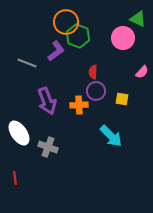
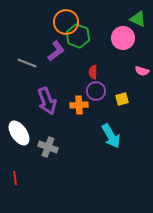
pink semicircle: moved 1 px up; rotated 64 degrees clockwise
yellow square: rotated 24 degrees counterclockwise
cyan arrow: rotated 15 degrees clockwise
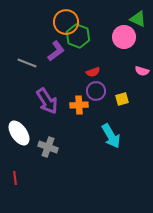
pink circle: moved 1 px right, 1 px up
red semicircle: rotated 112 degrees counterclockwise
purple arrow: rotated 12 degrees counterclockwise
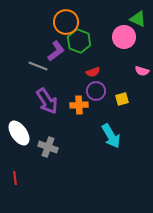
green hexagon: moved 1 px right, 5 px down
gray line: moved 11 px right, 3 px down
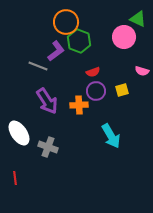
yellow square: moved 9 px up
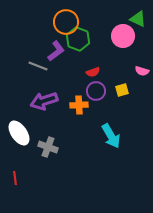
pink circle: moved 1 px left, 1 px up
green hexagon: moved 1 px left, 2 px up
purple arrow: moved 3 px left; rotated 104 degrees clockwise
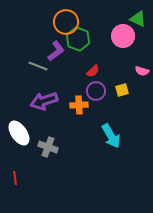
red semicircle: moved 1 px up; rotated 24 degrees counterclockwise
